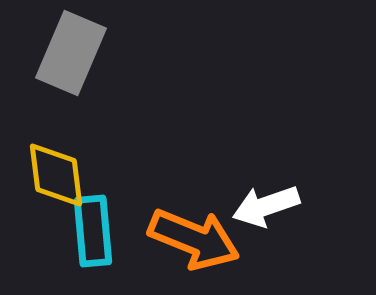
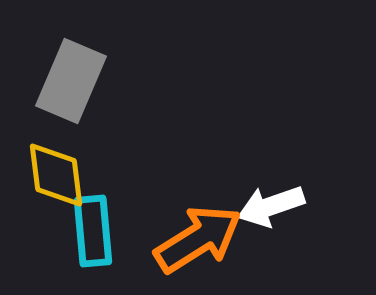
gray rectangle: moved 28 px down
white arrow: moved 5 px right
orange arrow: moved 4 px right; rotated 54 degrees counterclockwise
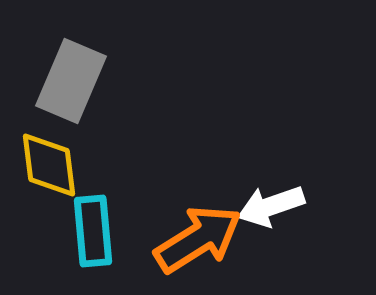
yellow diamond: moved 7 px left, 10 px up
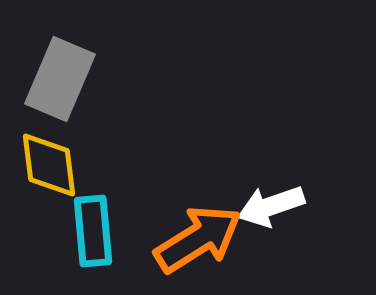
gray rectangle: moved 11 px left, 2 px up
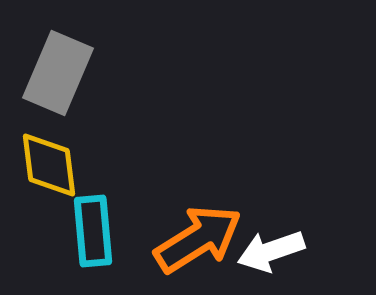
gray rectangle: moved 2 px left, 6 px up
white arrow: moved 45 px down
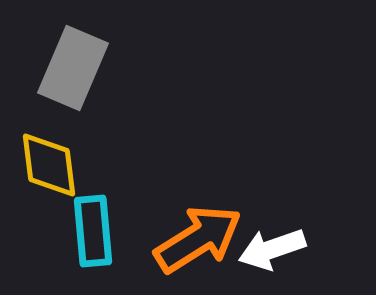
gray rectangle: moved 15 px right, 5 px up
white arrow: moved 1 px right, 2 px up
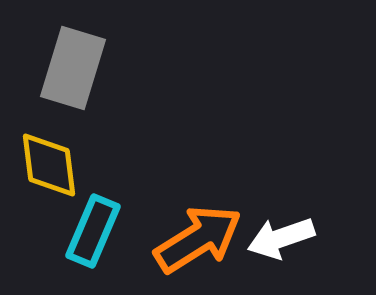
gray rectangle: rotated 6 degrees counterclockwise
cyan rectangle: rotated 28 degrees clockwise
white arrow: moved 9 px right, 11 px up
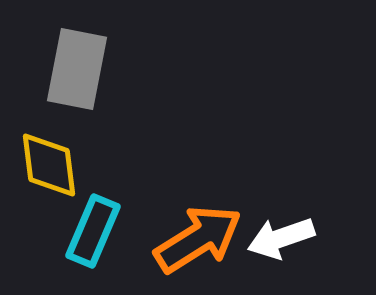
gray rectangle: moved 4 px right, 1 px down; rotated 6 degrees counterclockwise
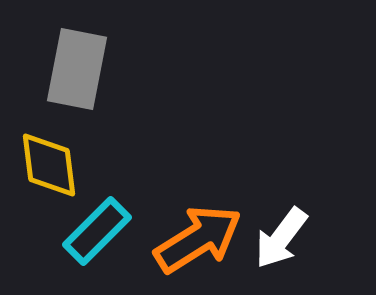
cyan rectangle: moved 4 px right; rotated 22 degrees clockwise
white arrow: rotated 34 degrees counterclockwise
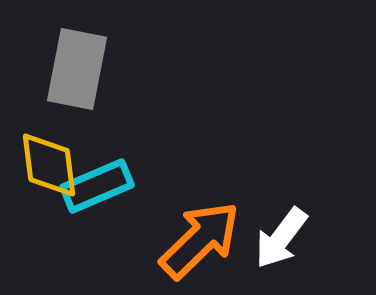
cyan rectangle: moved 45 px up; rotated 22 degrees clockwise
orange arrow: moved 2 px right, 1 px down; rotated 12 degrees counterclockwise
